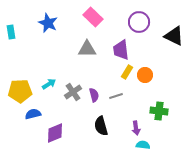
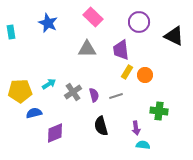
blue semicircle: moved 1 px right, 1 px up
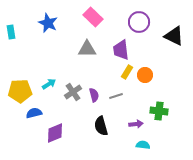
purple arrow: moved 4 px up; rotated 88 degrees counterclockwise
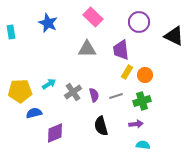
green cross: moved 17 px left, 10 px up; rotated 24 degrees counterclockwise
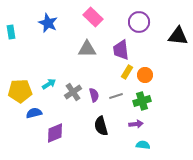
black triangle: moved 4 px right; rotated 20 degrees counterclockwise
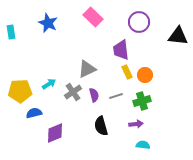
gray triangle: moved 20 px down; rotated 24 degrees counterclockwise
yellow rectangle: rotated 56 degrees counterclockwise
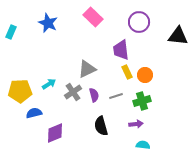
cyan rectangle: rotated 32 degrees clockwise
